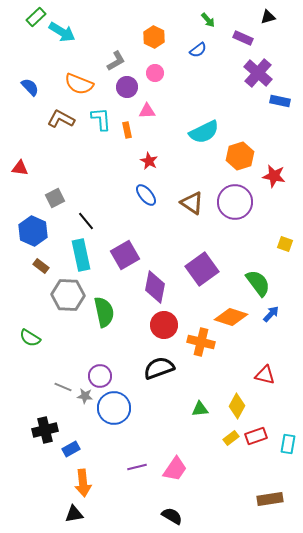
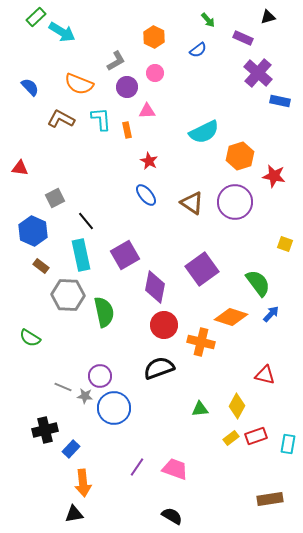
blue rectangle at (71, 449): rotated 18 degrees counterclockwise
purple line at (137, 467): rotated 42 degrees counterclockwise
pink trapezoid at (175, 469): rotated 104 degrees counterclockwise
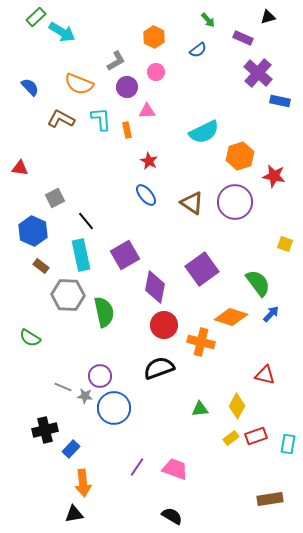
pink circle at (155, 73): moved 1 px right, 1 px up
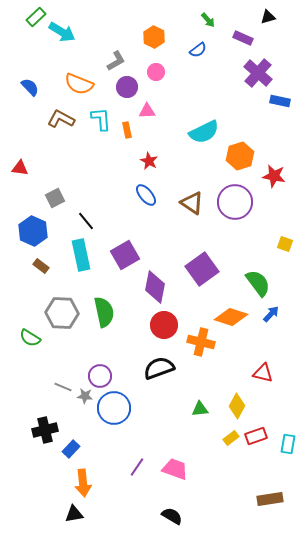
gray hexagon at (68, 295): moved 6 px left, 18 px down
red triangle at (265, 375): moved 2 px left, 2 px up
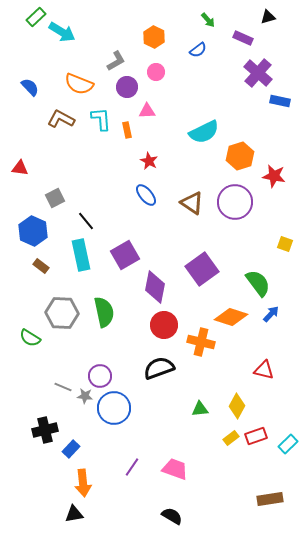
red triangle at (263, 373): moved 1 px right, 3 px up
cyan rectangle at (288, 444): rotated 36 degrees clockwise
purple line at (137, 467): moved 5 px left
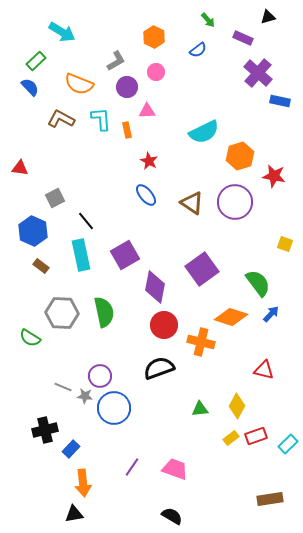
green rectangle at (36, 17): moved 44 px down
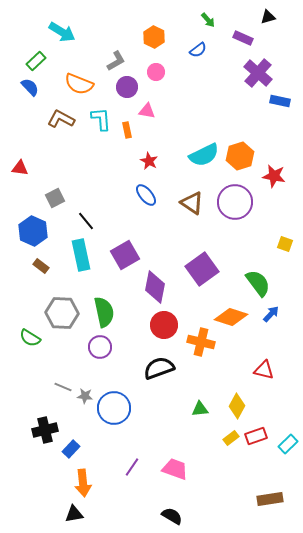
pink triangle at (147, 111): rotated 12 degrees clockwise
cyan semicircle at (204, 132): moved 23 px down
purple circle at (100, 376): moved 29 px up
